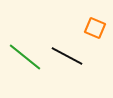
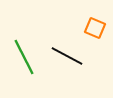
green line: moved 1 px left; rotated 24 degrees clockwise
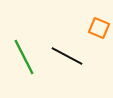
orange square: moved 4 px right
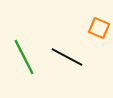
black line: moved 1 px down
